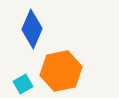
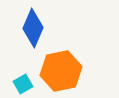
blue diamond: moved 1 px right, 1 px up
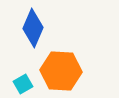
orange hexagon: rotated 15 degrees clockwise
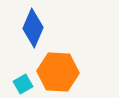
orange hexagon: moved 3 px left, 1 px down
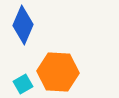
blue diamond: moved 10 px left, 3 px up
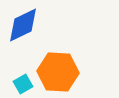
blue diamond: rotated 42 degrees clockwise
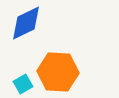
blue diamond: moved 3 px right, 2 px up
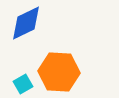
orange hexagon: moved 1 px right
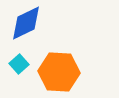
cyan square: moved 4 px left, 20 px up; rotated 12 degrees counterclockwise
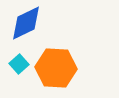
orange hexagon: moved 3 px left, 4 px up
